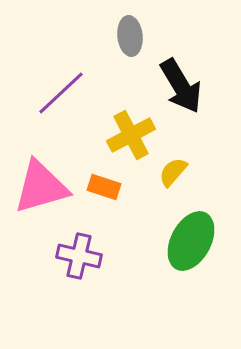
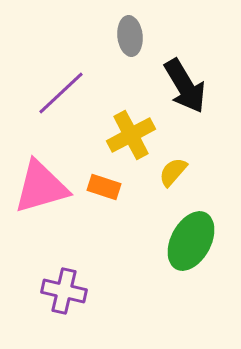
black arrow: moved 4 px right
purple cross: moved 15 px left, 35 px down
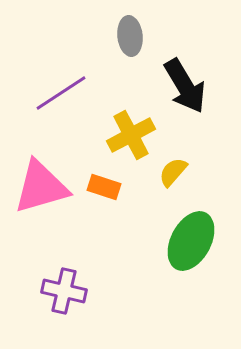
purple line: rotated 10 degrees clockwise
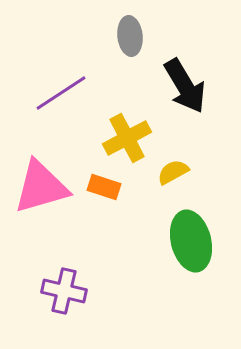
yellow cross: moved 4 px left, 3 px down
yellow semicircle: rotated 20 degrees clockwise
green ellipse: rotated 42 degrees counterclockwise
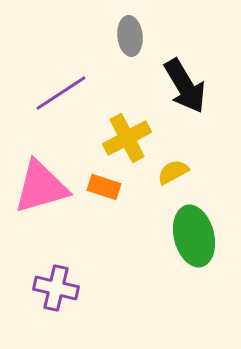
green ellipse: moved 3 px right, 5 px up
purple cross: moved 8 px left, 3 px up
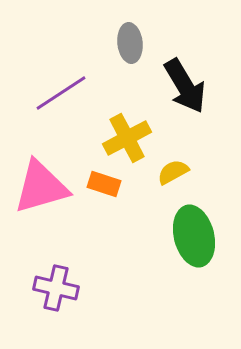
gray ellipse: moved 7 px down
orange rectangle: moved 3 px up
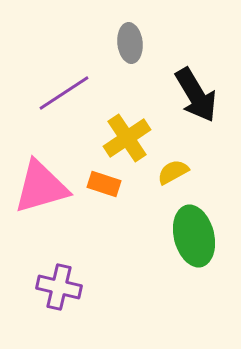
black arrow: moved 11 px right, 9 px down
purple line: moved 3 px right
yellow cross: rotated 6 degrees counterclockwise
purple cross: moved 3 px right, 1 px up
